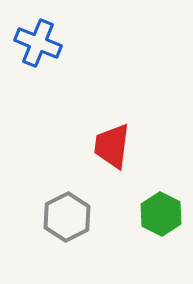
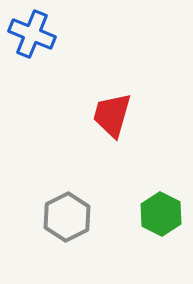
blue cross: moved 6 px left, 9 px up
red trapezoid: moved 31 px up; rotated 9 degrees clockwise
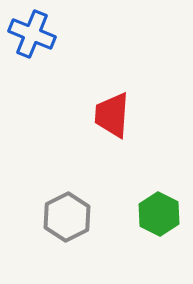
red trapezoid: rotated 12 degrees counterclockwise
green hexagon: moved 2 px left
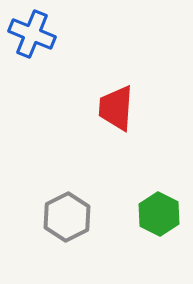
red trapezoid: moved 4 px right, 7 px up
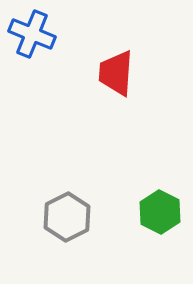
red trapezoid: moved 35 px up
green hexagon: moved 1 px right, 2 px up
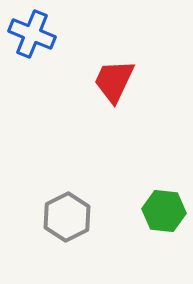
red trapezoid: moved 2 px left, 8 px down; rotated 21 degrees clockwise
green hexagon: moved 4 px right, 1 px up; rotated 21 degrees counterclockwise
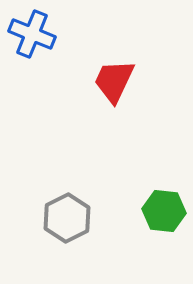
gray hexagon: moved 1 px down
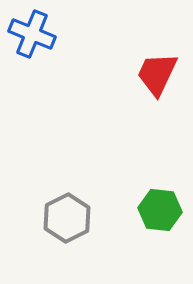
red trapezoid: moved 43 px right, 7 px up
green hexagon: moved 4 px left, 1 px up
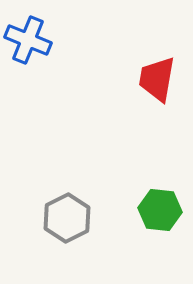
blue cross: moved 4 px left, 6 px down
red trapezoid: moved 5 px down; rotated 15 degrees counterclockwise
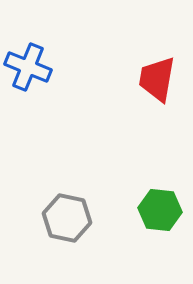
blue cross: moved 27 px down
gray hexagon: rotated 21 degrees counterclockwise
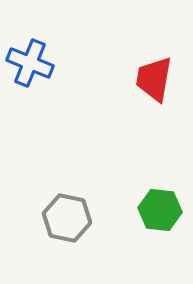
blue cross: moved 2 px right, 4 px up
red trapezoid: moved 3 px left
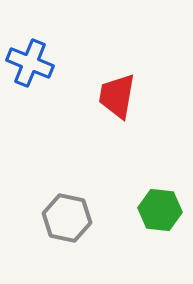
red trapezoid: moved 37 px left, 17 px down
